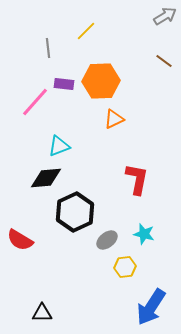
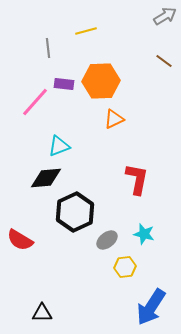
yellow line: rotated 30 degrees clockwise
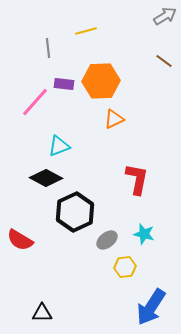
black diamond: rotated 32 degrees clockwise
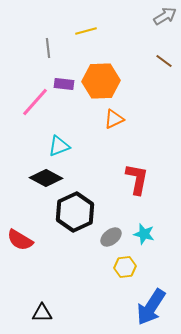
gray ellipse: moved 4 px right, 3 px up
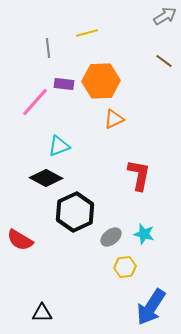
yellow line: moved 1 px right, 2 px down
red L-shape: moved 2 px right, 4 px up
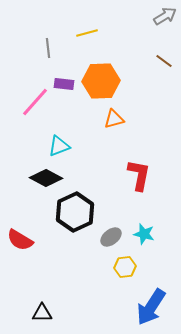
orange triangle: rotated 10 degrees clockwise
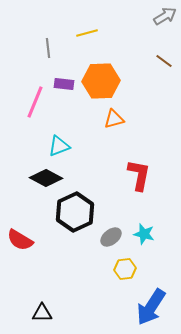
pink line: rotated 20 degrees counterclockwise
yellow hexagon: moved 2 px down
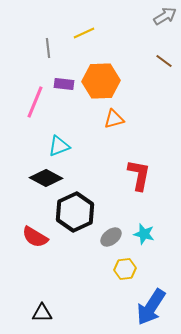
yellow line: moved 3 px left; rotated 10 degrees counterclockwise
red semicircle: moved 15 px right, 3 px up
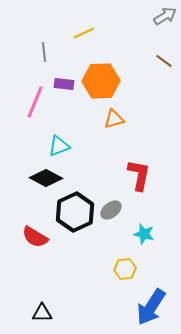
gray line: moved 4 px left, 4 px down
gray ellipse: moved 27 px up
